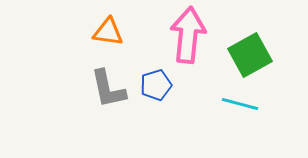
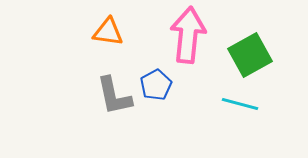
blue pentagon: rotated 12 degrees counterclockwise
gray L-shape: moved 6 px right, 7 px down
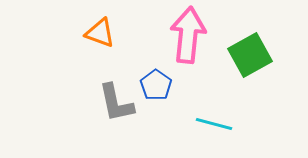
orange triangle: moved 8 px left, 1 px down; rotated 12 degrees clockwise
blue pentagon: rotated 8 degrees counterclockwise
gray L-shape: moved 2 px right, 7 px down
cyan line: moved 26 px left, 20 px down
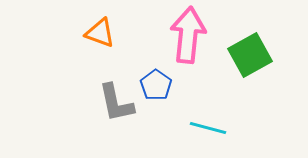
cyan line: moved 6 px left, 4 px down
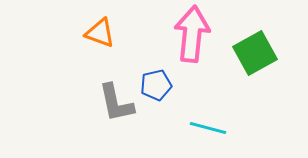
pink arrow: moved 4 px right, 1 px up
green square: moved 5 px right, 2 px up
blue pentagon: rotated 24 degrees clockwise
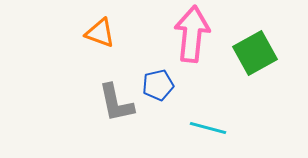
blue pentagon: moved 2 px right
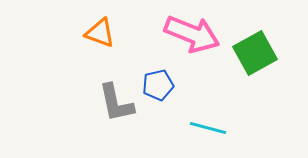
pink arrow: rotated 106 degrees clockwise
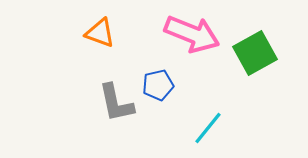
cyan line: rotated 66 degrees counterclockwise
